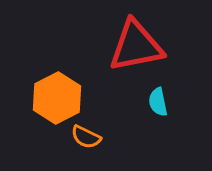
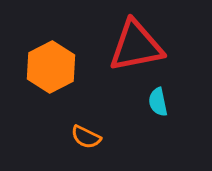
orange hexagon: moved 6 px left, 31 px up
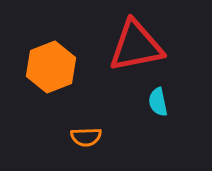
orange hexagon: rotated 6 degrees clockwise
orange semicircle: rotated 28 degrees counterclockwise
